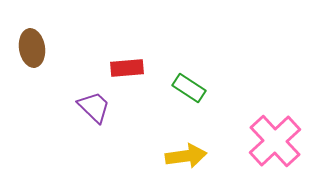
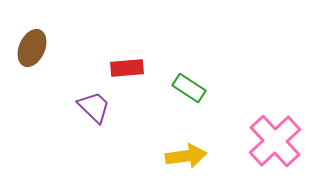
brown ellipse: rotated 33 degrees clockwise
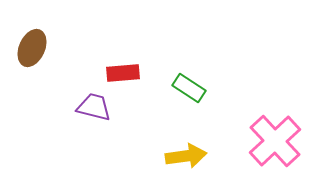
red rectangle: moved 4 px left, 5 px down
purple trapezoid: rotated 30 degrees counterclockwise
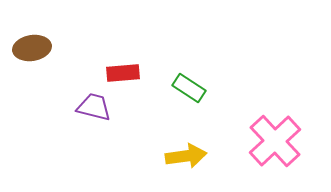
brown ellipse: rotated 57 degrees clockwise
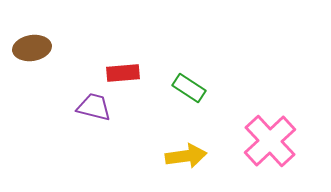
pink cross: moved 5 px left
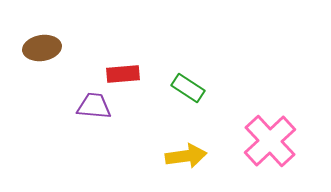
brown ellipse: moved 10 px right
red rectangle: moved 1 px down
green rectangle: moved 1 px left
purple trapezoid: moved 1 px up; rotated 9 degrees counterclockwise
